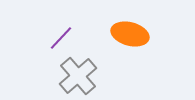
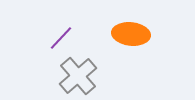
orange ellipse: moved 1 px right; rotated 9 degrees counterclockwise
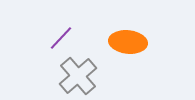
orange ellipse: moved 3 px left, 8 px down
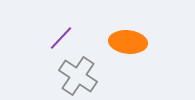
gray cross: rotated 15 degrees counterclockwise
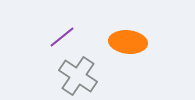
purple line: moved 1 px right, 1 px up; rotated 8 degrees clockwise
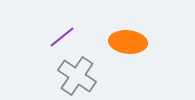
gray cross: moved 1 px left
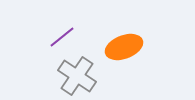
orange ellipse: moved 4 px left, 5 px down; rotated 27 degrees counterclockwise
